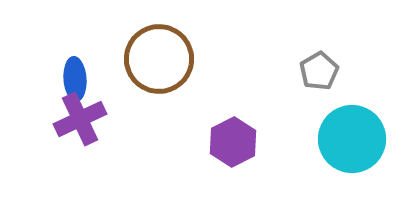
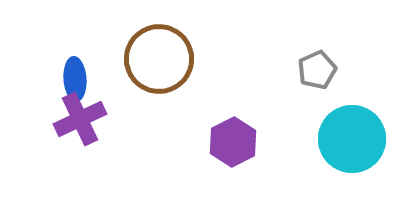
gray pentagon: moved 2 px left, 1 px up; rotated 6 degrees clockwise
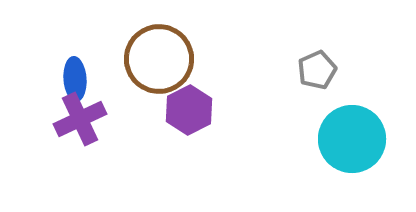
purple hexagon: moved 44 px left, 32 px up
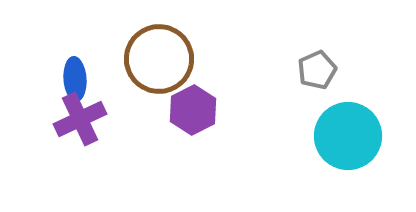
purple hexagon: moved 4 px right
cyan circle: moved 4 px left, 3 px up
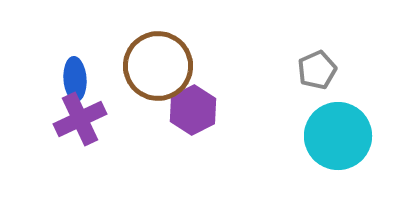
brown circle: moved 1 px left, 7 px down
cyan circle: moved 10 px left
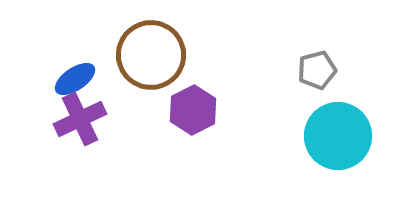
brown circle: moved 7 px left, 11 px up
gray pentagon: rotated 9 degrees clockwise
blue ellipse: rotated 60 degrees clockwise
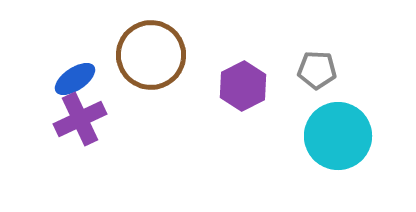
gray pentagon: rotated 18 degrees clockwise
purple hexagon: moved 50 px right, 24 px up
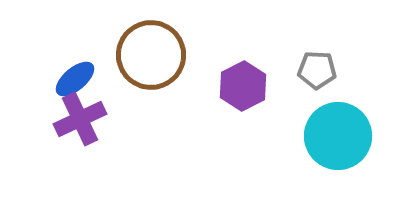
blue ellipse: rotated 6 degrees counterclockwise
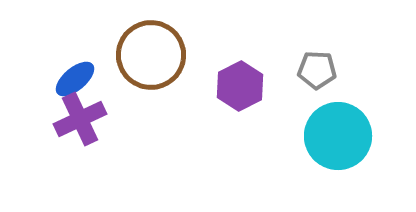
purple hexagon: moved 3 px left
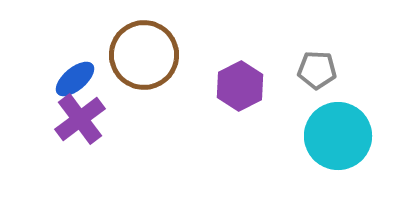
brown circle: moved 7 px left
purple cross: rotated 12 degrees counterclockwise
